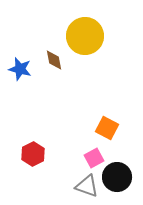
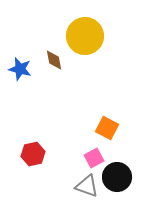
red hexagon: rotated 15 degrees clockwise
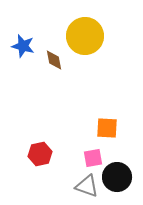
blue star: moved 3 px right, 23 px up
orange square: rotated 25 degrees counterclockwise
red hexagon: moved 7 px right
pink square: moved 1 px left; rotated 18 degrees clockwise
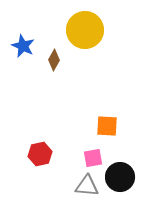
yellow circle: moved 6 px up
blue star: rotated 10 degrees clockwise
brown diamond: rotated 40 degrees clockwise
orange square: moved 2 px up
black circle: moved 3 px right
gray triangle: rotated 15 degrees counterclockwise
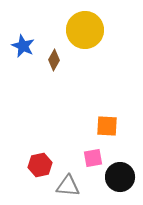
red hexagon: moved 11 px down
gray triangle: moved 19 px left
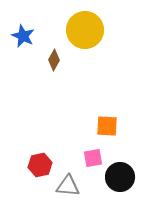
blue star: moved 10 px up
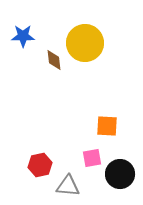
yellow circle: moved 13 px down
blue star: rotated 25 degrees counterclockwise
brown diamond: rotated 35 degrees counterclockwise
pink square: moved 1 px left
black circle: moved 3 px up
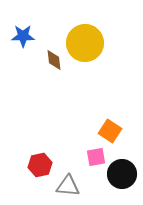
orange square: moved 3 px right, 5 px down; rotated 30 degrees clockwise
pink square: moved 4 px right, 1 px up
black circle: moved 2 px right
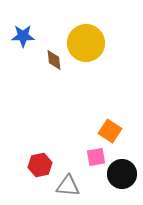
yellow circle: moved 1 px right
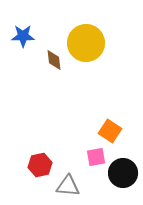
black circle: moved 1 px right, 1 px up
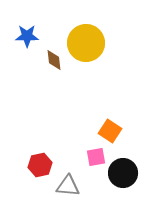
blue star: moved 4 px right
